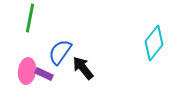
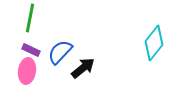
blue semicircle: rotated 8 degrees clockwise
black arrow: rotated 90 degrees clockwise
purple rectangle: moved 13 px left, 24 px up
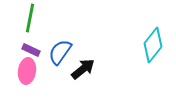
cyan diamond: moved 1 px left, 2 px down
blue semicircle: rotated 8 degrees counterclockwise
black arrow: moved 1 px down
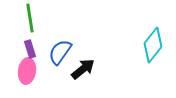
green line: rotated 20 degrees counterclockwise
purple rectangle: moved 1 px left, 1 px up; rotated 48 degrees clockwise
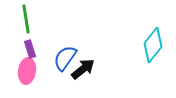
green line: moved 4 px left, 1 px down
blue semicircle: moved 5 px right, 6 px down
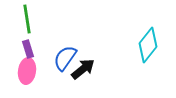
green line: moved 1 px right
cyan diamond: moved 5 px left
purple rectangle: moved 2 px left
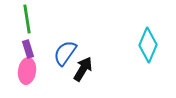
cyan diamond: rotated 16 degrees counterclockwise
blue semicircle: moved 5 px up
black arrow: rotated 20 degrees counterclockwise
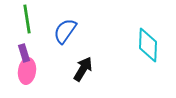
cyan diamond: rotated 20 degrees counterclockwise
purple rectangle: moved 4 px left, 4 px down
blue semicircle: moved 22 px up
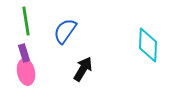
green line: moved 1 px left, 2 px down
pink ellipse: moved 1 px left, 1 px down; rotated 20 degrees counterclockwise
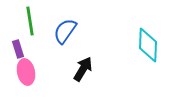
green line: moved 4 px right
purple rectangle: moved 6 px left, 4 px up
